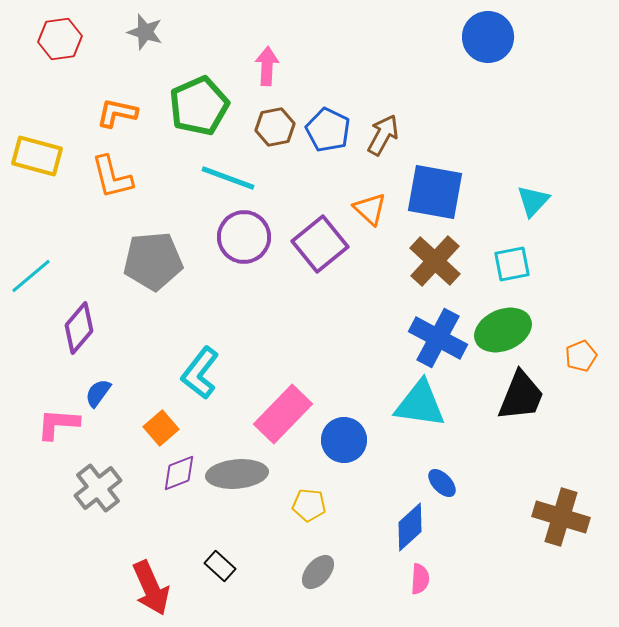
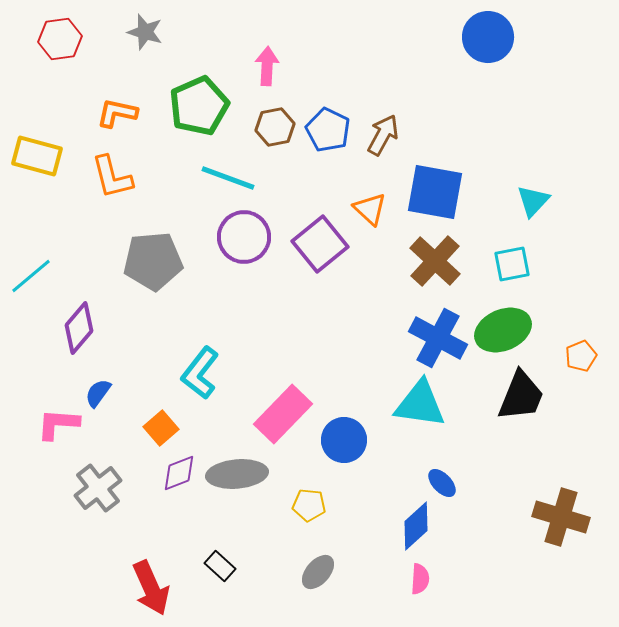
blue diamond at (410, 527): moved 6 px right, 1 px up
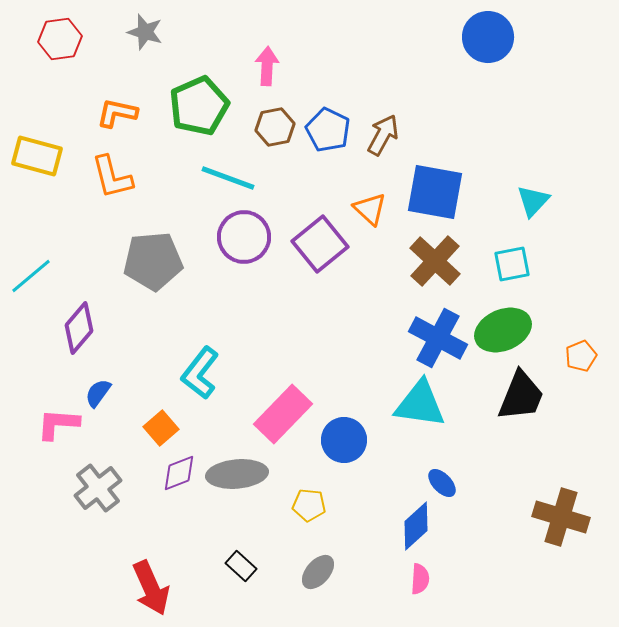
black rectangle at (220, 566): moved 21 px right
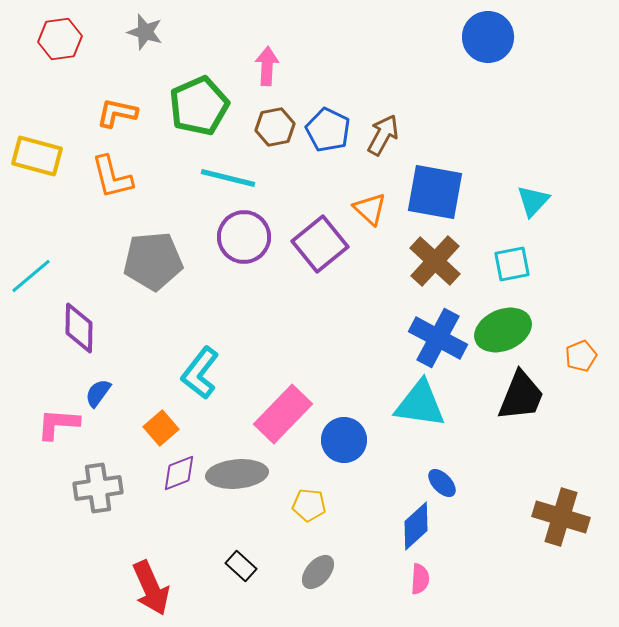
cyan line at (228, 178): rotated 6 degrees counterclockwise
purple diamond at (79, 328): rotated 39 degrees counterclockwise
gray cross at (98, 488): rotated 30 degrees clockwise
